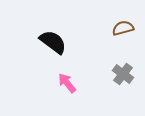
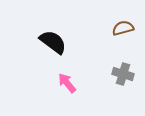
gray cross: rotated 20 degrees counterclockwise
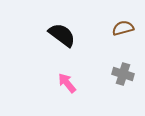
black semicircle: moved 9 px right, 7 px up
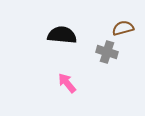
black semicircle: rotated 32 degrees counterclockwise
gray cross: moved 16 px left, 22 px up
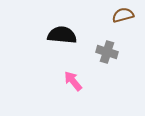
brown semicircle: moved 13 px up
pink arrow: moved 6 px right, 2 px up
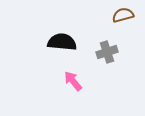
black semicircle: moved 7 px down
gray cross: rotated 35 degrees counterclockwise
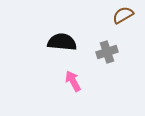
brown semicircle: rotated 15 degrees counterclockwise
pink arrow: rotated 10 degrees clockwise
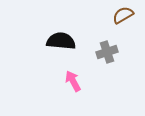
black semicircle: moved 1 px left, 1 px up
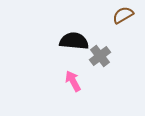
black semicircle: moved 13 px right
gray cross: moved 7 px left, 4 px down; rotated 20 degrees counterclockwise
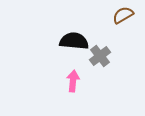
pink arrow: rotated 35 degrees clockwise
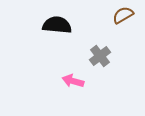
black semicircle: moved 17 px left, 16 px up
pink arrow: rotated 80 degrees counterclockwise
